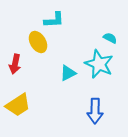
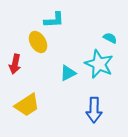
yellow trapezoid: moved 9 px right
blue arrow: moved 1 px left, 1 px up
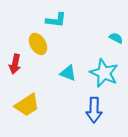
cyan L-shape: moved 2 px right; rotated 10 degrees clockwise
cyan semicircle: moved 6 px right
yellow ellipse: moved 2 px down
cyan star: moved 5 px right, 9 px down
cyan triangle: rotated 48 degrees clockwise
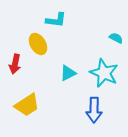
cyan triangle: rotated 48 degrees counterclockwise
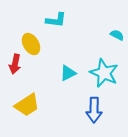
cyan semicircle: moved 1 px right, 3 px up
yellow ellipse: moved 7 px left
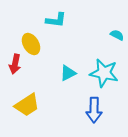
cyan star: rotated 12 degrees counterclockwise
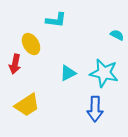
blue arrow: moved 1 px right, 1 px up
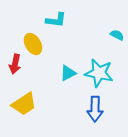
yellow ellipse: moved 2 px right
cyan star: moved 5 px left
yellow trapezoid: moved 3 px left, 1 px up
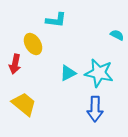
yellow trapezoid: rotated 108 degrees counterclockwise
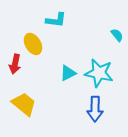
cyan semicircle: rotated 24 degrees clockwise
